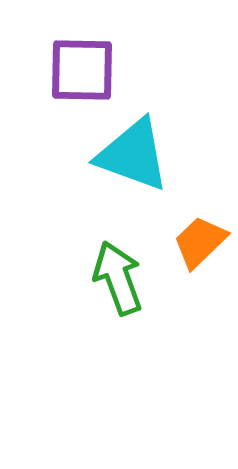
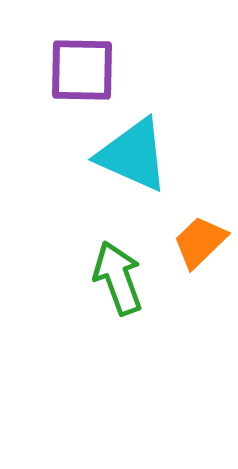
cyan triangle: rotated 4 degrees clockwise
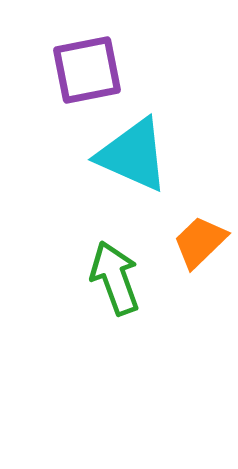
purple square: moved 5 px right; rotated 12 degrees counterclockwise
green arrow: moved 3 px left
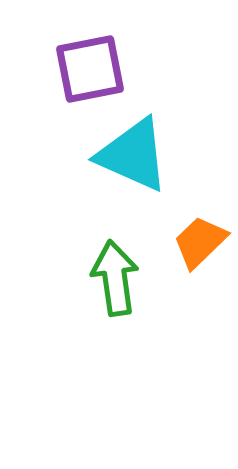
purple square: moved 3 px right, 1 px up
green arrow: rotated 12 degrees clockwise
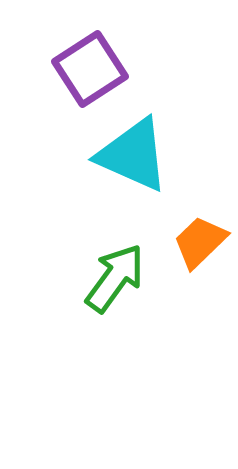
purple square: rotated 22 degrees counterclockwise
green arrow: rotated 44 degrees clockwise
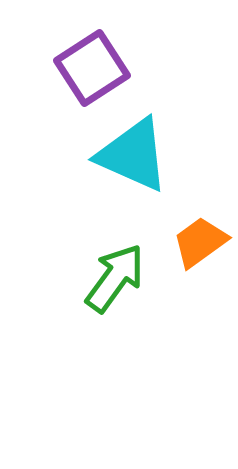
purple square: moved 2 px right, 1 px up
orange trapezoid: rotated 8 degrees clockwise
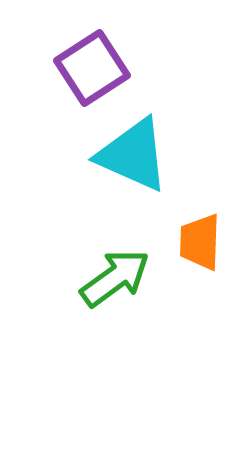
orange trapezoid: rotated 52 degrees counterclockwise
green arrow: rotated 18 degrees clockwise
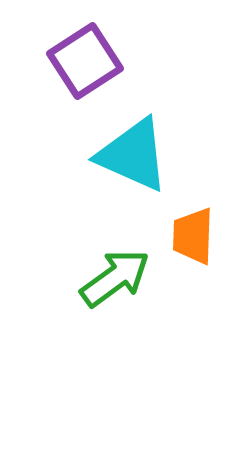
purple square: moved 7 px left, 7 px up
orange trapezoid: moved 7 px left, 6 px up
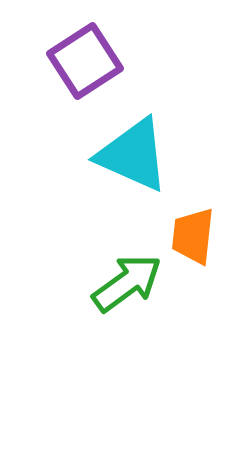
orange trapezoid: rotated 4 degrees clockwise
green arrow: moved 12 px right, 5 px down
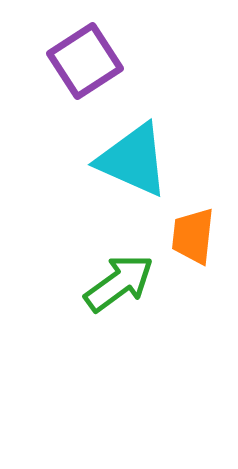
cyan triangle: moved 5 px down
green arrow: moved 8 px left
